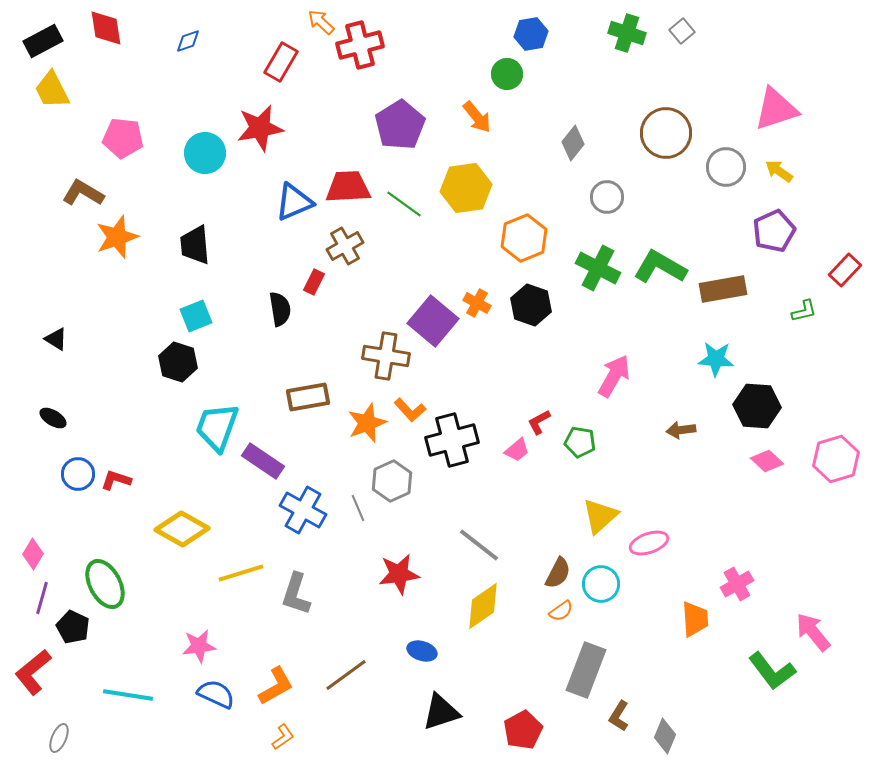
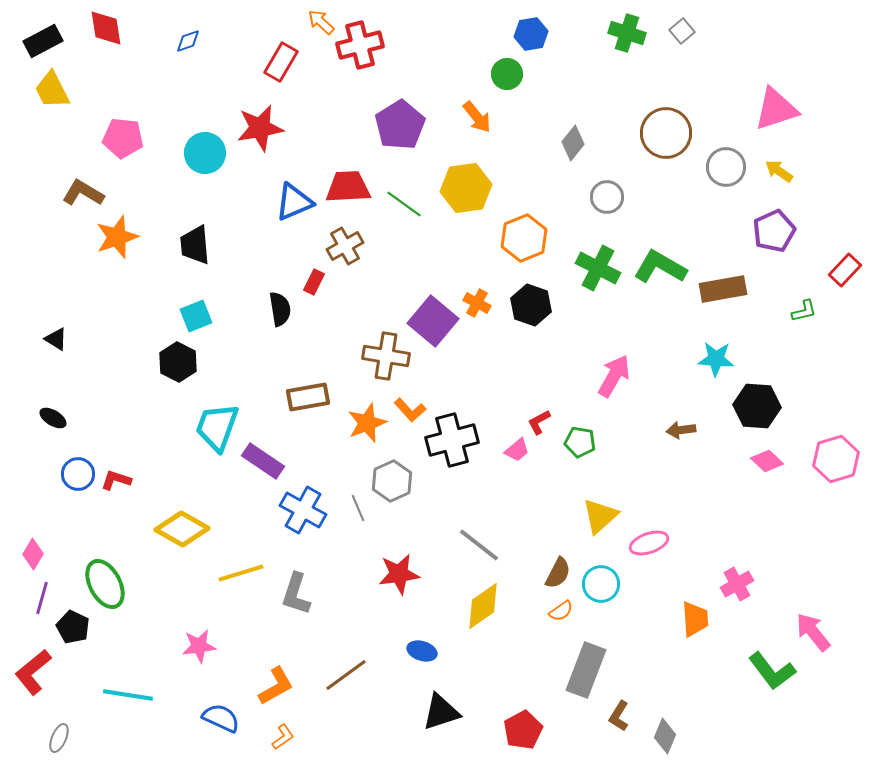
black hexagon at (178, 362): rotated 9 degrees clockwise
blue semicircle at (216, 694): moved 5 px right, 24 px down
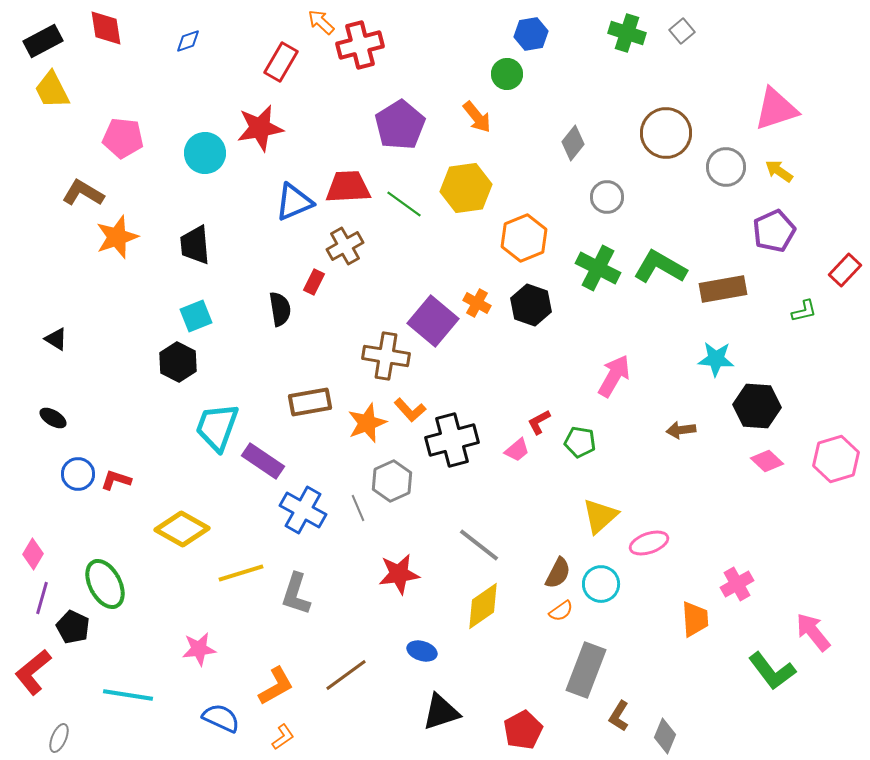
brown rectangle at (308, 397): moved 2 px right, 5 px down
pink star at (199, 646): moved 3 px down
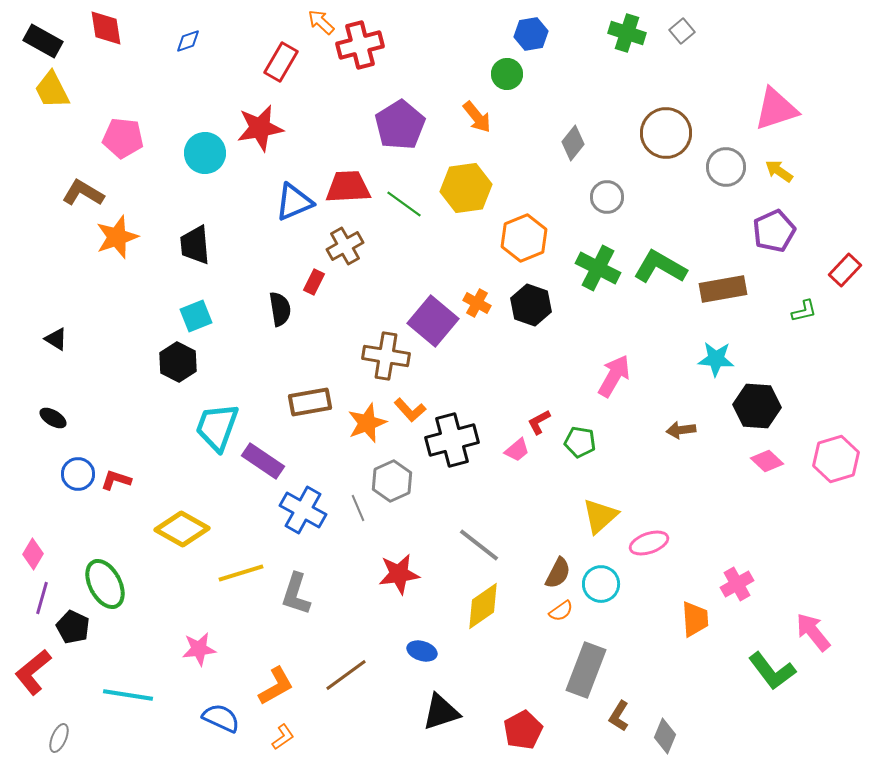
black rectangle at (43, 41): rotated 57 degrees clockwise
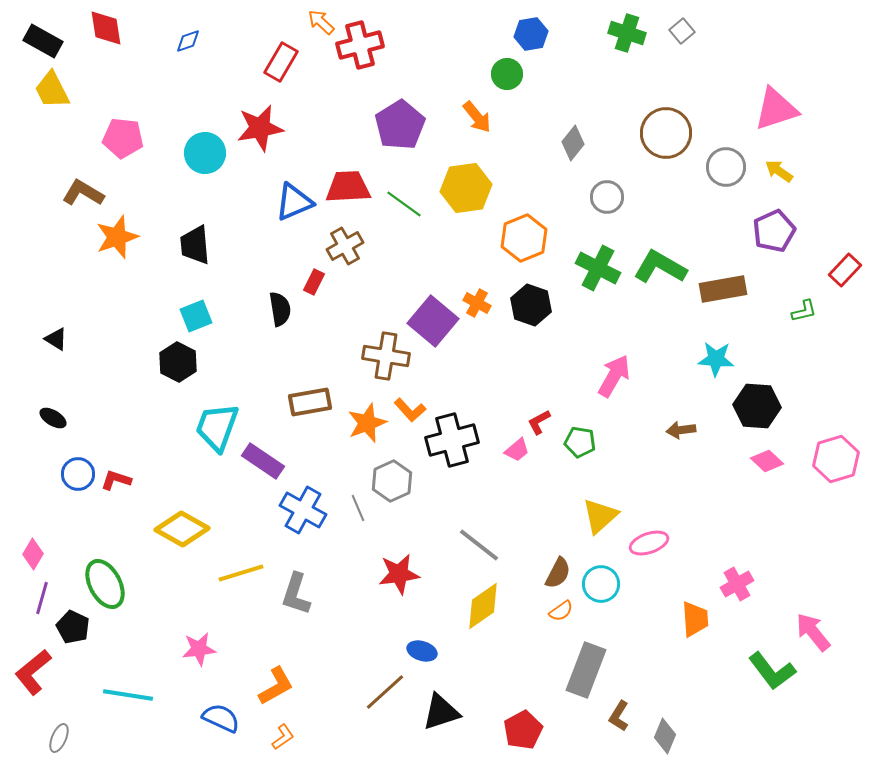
brown line at (346, 675): moved 39 px right, 17 px down; rotated 6 degrees counterclockwise
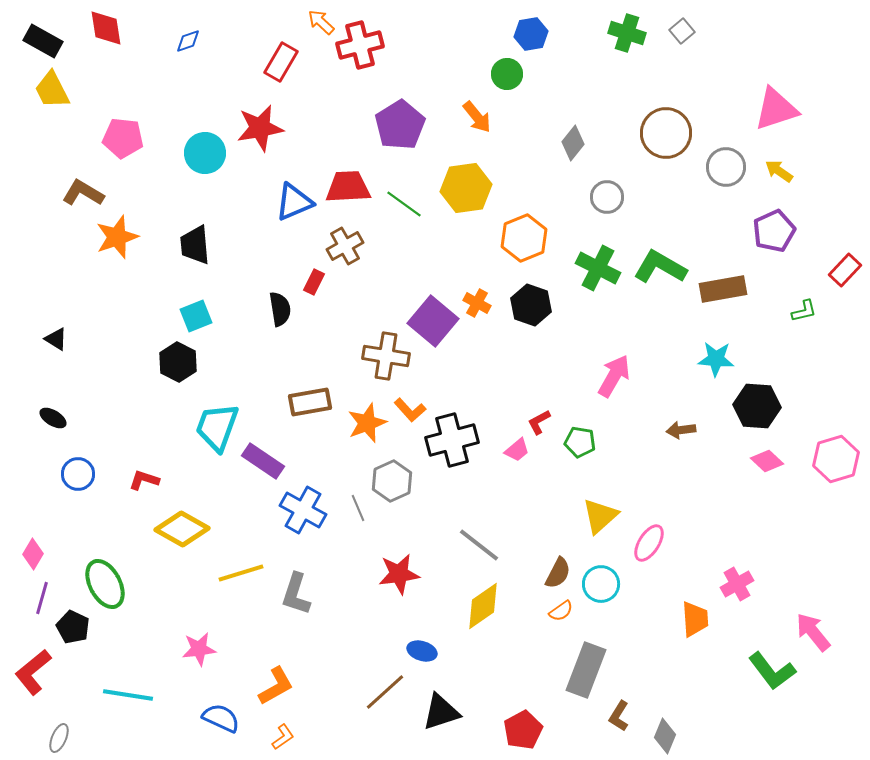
red L-shape at (116, 480): moved 28 px right
pink ellipse at (649, 543): rotated 39 degrees counterclockwise
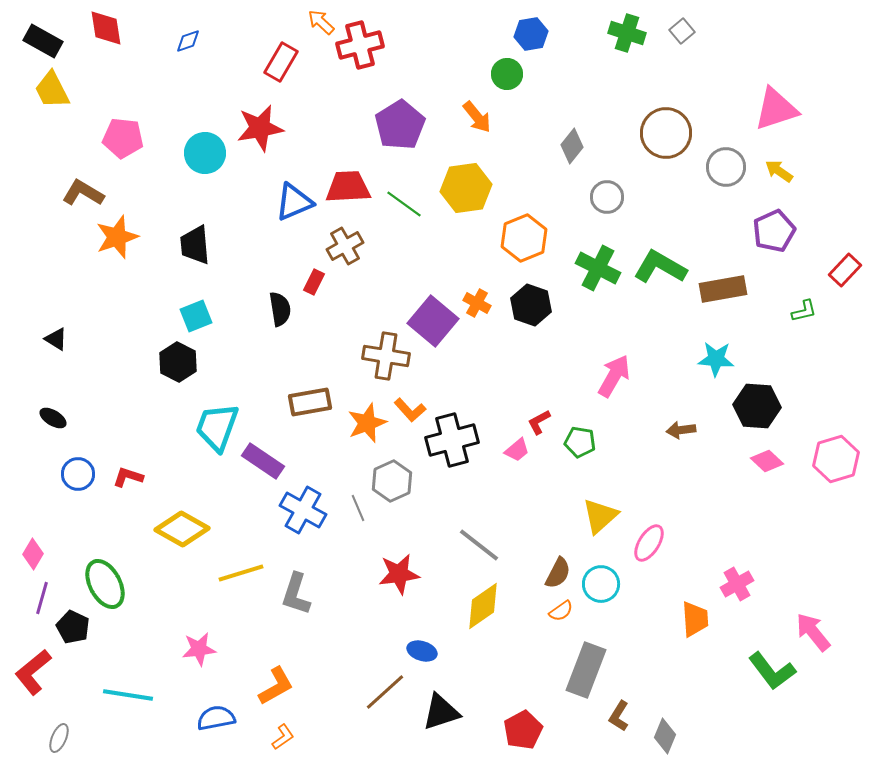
gray diamond at (573, 143): moved 1 px left, 3 px down
red L-shape at (144, 480): moved 16 px left, 3 px up
blue semicircle at (221, 718): moved 5 px left; rotated 36 degrees counterclockwise
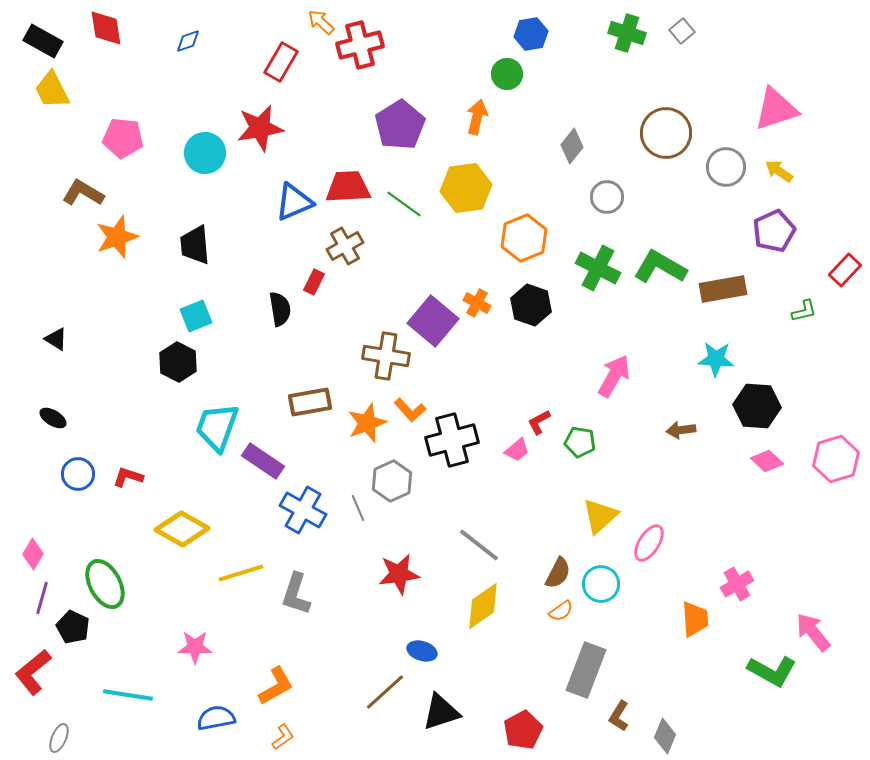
orange arrow at (477, 117): rotated 128 degrees counterclockwise
pink star at (199, 649): moved 4 px left, 2 px up; rotated 8 degrees clockwise
green L-shape at (772, 671): rotated 24 degrees counterclockwise
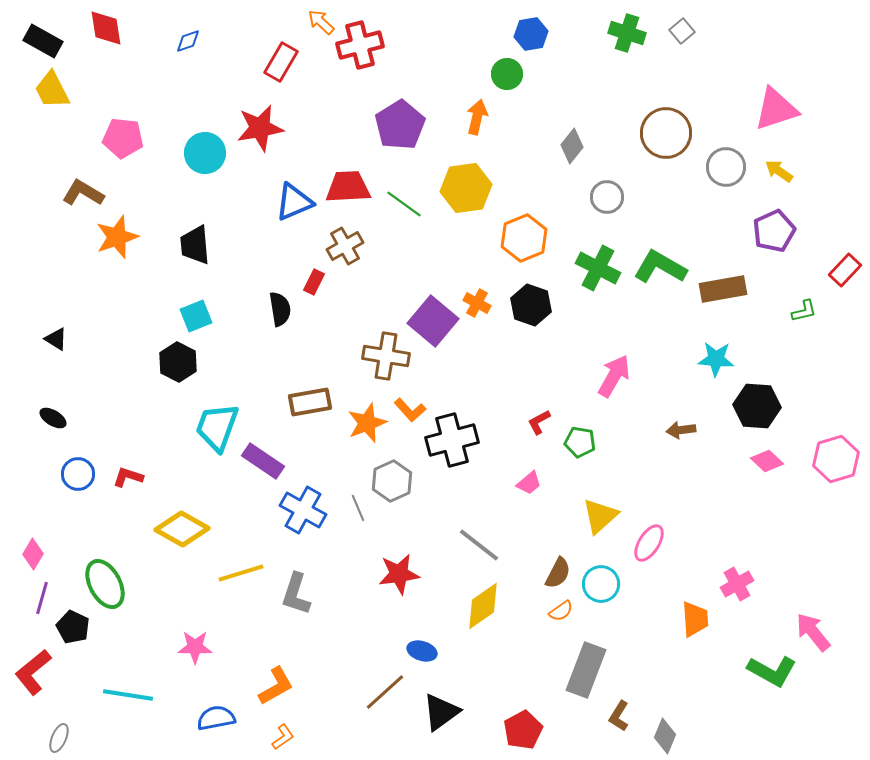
pink trapezoid at (517, 450): moved 12 px right, 33 px down
black triangle at (441, 712): rotated 18 degrees counterclockwise
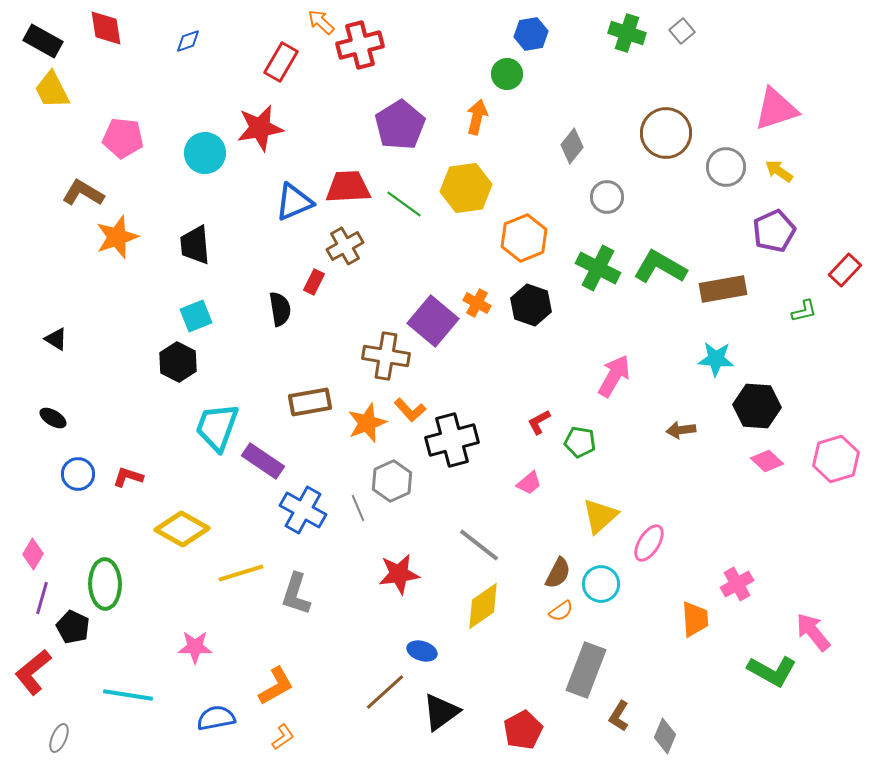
green ellipse at (105, 584): rotated 27 degrees clockwise
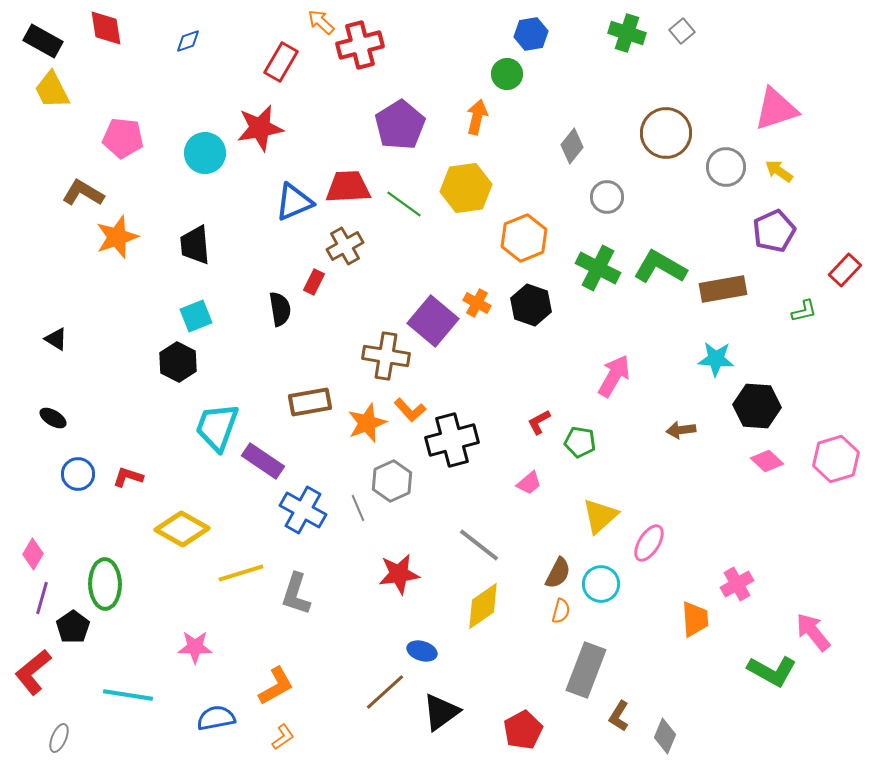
orange semicircle at (561, 611): rotated 40 degrees counterclockwise
black pentagon at (73, 627): rotated 12 degrees clockwise
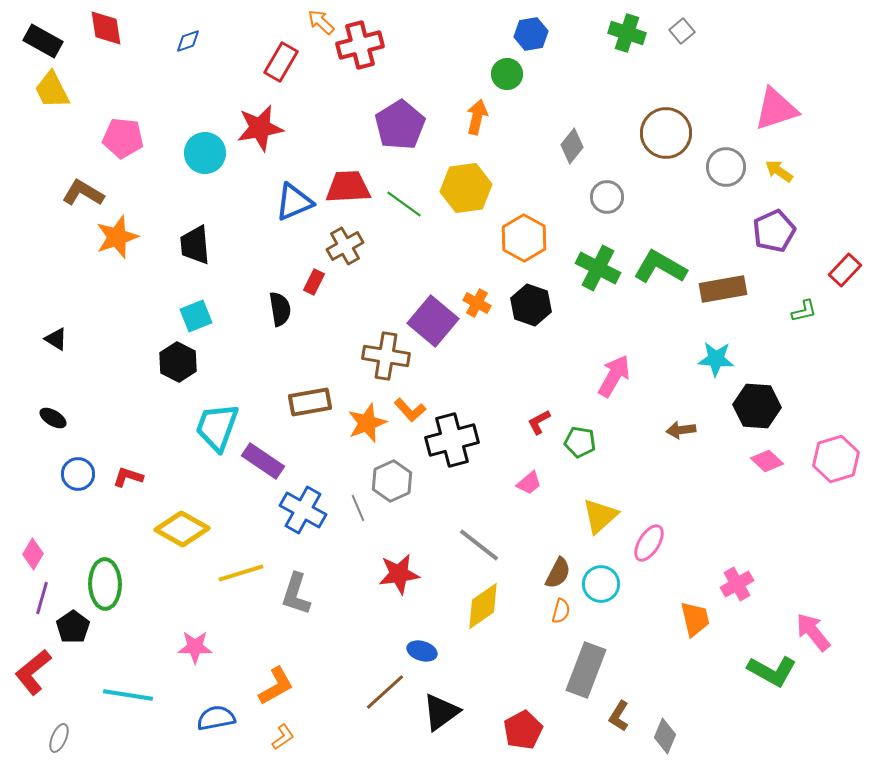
orange hexagon at (524, 238): rotated 9 degrees counterclockwise
orange trapezoid at (695, 619): rotated 9 degrees counterclockwise
